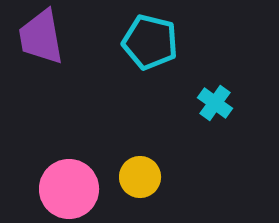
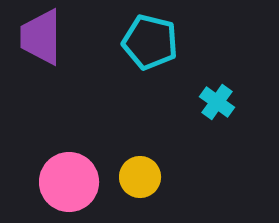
purple trapezoid: rotated 10 degrees clockwise
cyan cross: moved 2 px right, 1 px up
pink circle: moved 7 px up
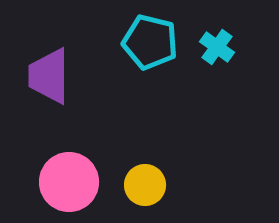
purple trapezoid: moved 8 px right, 39 px down
cyan cross: moved 55 px up
yellow circle: moved 5 px right, 8 px down
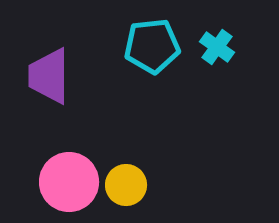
cyan pentagon: moved 2 px right, 4 px down; rotated 20 degrees counterclockwise
yellow circle: moved 19 px left
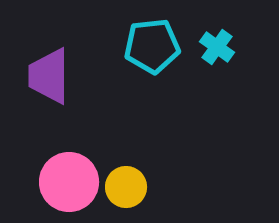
yellow circle: moved 2 px down
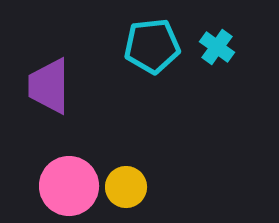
purple trapezoid: moved 10 px down
pink circle: moved 4 px down
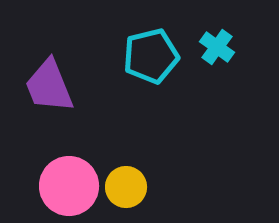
cyan pentagon: moved 1 px left, 10 px down; rotated 8 degrees counterclockwise
purple trapezoid: rotated 22 degrees counterclockwise
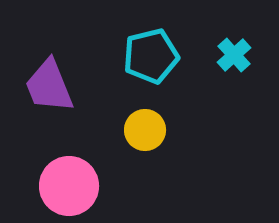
cyan cross: moved 17 px right, 8 px down; rotated 12 degrees clockwise
yellow circle: moved 19 px right, 57 px up
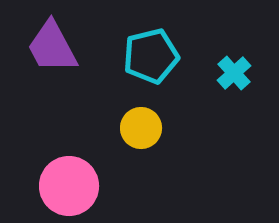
cyan cross: moved 18 px down
purple trapezoid: moved 3 px right, 39 px up; rotated 6 degrees counterclockwise
yellow circle: moved 4 px left, 2 px up
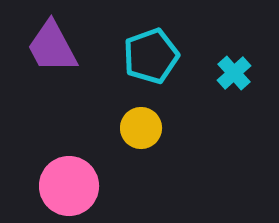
cyan pentagon: rotated 6 degrees counterclockwise
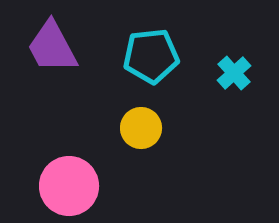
cyan pentagon: rotated 14 degrees clockwise
